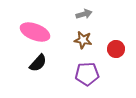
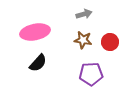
pink ellipse: rotated 32 degrees counterclockwise
red circle: moved 6 px left, 7 px up
purple pentagon: moved 4 px right
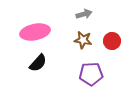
red circle: moved 2 px right, 1 px up
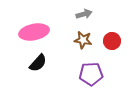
pink ellipse: moved 1 px left
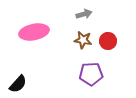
red circle: moved 4 px left
black semicircle: moved 20 px left, 21 px down
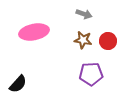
gray arrow: rotated 35 degrees clockwise
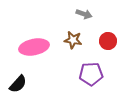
pink ellipse: moved 15 px down
brown star: moved 10 px left
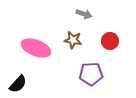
red circle: moved 2 px right
pink ellipse: moved 2 px right, 1 px down; rotated 32 degrees clockwise
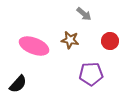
gray arrow: rotated 21 degrees clockwise
brown star: moved 3 px left
pink ellipse: moved 2 px left, 2 px up
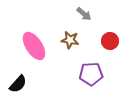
pink ellipse: rotated 36 degrees clockwise
